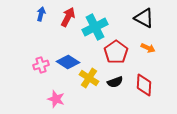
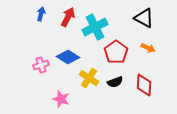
blue diamond: moved 5 px up
pink star: moved 5 px right
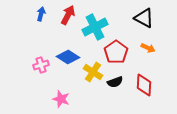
red arrow: moved 2 px up
yellow cross: moved 4 px right, 6 px up
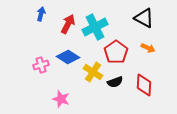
red arrow: moved 9 px down
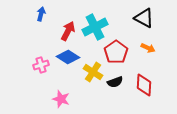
red arrow: moved 7 px down
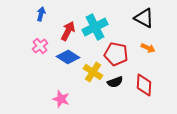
red pentagon: moved 2 px down; rotated 25 degrees counterclockwise
pink cross: moved 1 px left, 19 px up; rotated 21 degrees counterclockwise
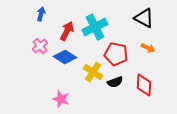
red arrow: moved 1 px left
blue diamond: moved 3 px left
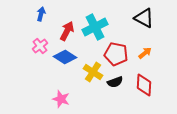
orange arrow: moved 3 px left, 5 px down; rotated 64 degrees counterclockwise
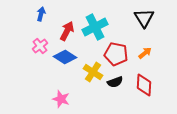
black triangle: rotated 30 degrees clockwise
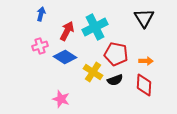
pink cross: rotated 21 degrees clockwise
orange arrow: moved 1 px right, 8 px down; rotated 40 degrees clockwise
black semicircle: moved 2 px up
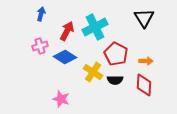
red pentagon: rotated 15 degrees clockwise
black semicircle: rotated 21 degrees clockwise
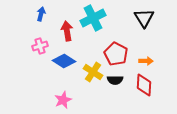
cyan cross: moved 2 px left, 9 px up
red arrow: rotated 36 degrees counterclockwise
blue diamond: moved 1 px left, 4 px down
pink star: moved 2 px right, 1 px down; rotated 30 degrees clockwise
